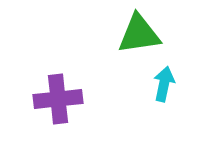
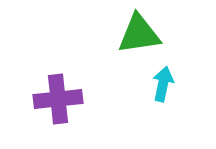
cyan arrow: moved 1 px left
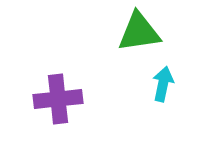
green triangle: moved 2 px up
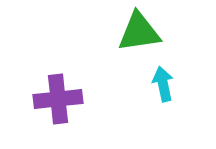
cyan arrow: rotated 24 degrees counterclockwise
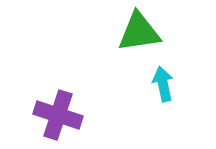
purple cross: moved 16 px down; rotated 24 degrees clockwise
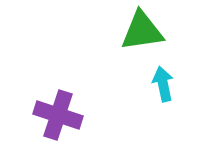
green triangle: moved 3 px right, 1 px up
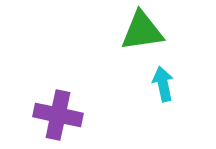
purple cross: rotated 6 degrees counterclockwise
